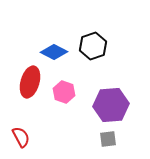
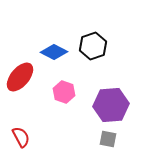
red ellipse: moved 10 px left, 5 px up; rotated 24 degrees clockwise
gray square: rotated 18 degrees clockwise
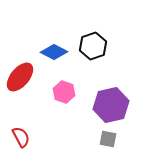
purple hexagon: rotated 8 degrees counterclockwise
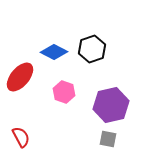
black hexagon: moved 1 px left, 3 px down
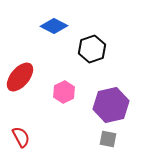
blue diamond: moved 26 px up
pink hexagon: rotated 15 degrees clockwise
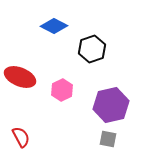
red ellipse: rotated 72 degrees clockwise
pink hexagon: moved 2 px left, 2 px up
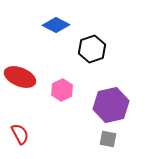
blue diamond: moved 2 px right, 1 px up
red semicircle: moved 1 px left, 3 px up
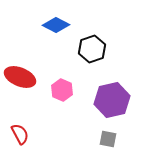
pink hexagon: rotated 10 degrees counterclockwise
purple hexagon: moved 1 px right, 5 px up
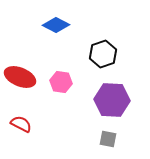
black hexagon: moved 11 px right, 5 px down
pink hexagon: moved 1 px left, 8 px up; rotated 15 degrees counterclockwise
purple hexagon: rotated 16 degrees clockwise
red semicircle: moved 1 px right, 10 px up; rotated 35 degrees counterclockwise
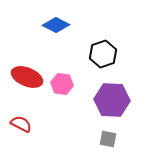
red ellipse: moved 7 px right
pink hexagon: moved 1 px right, 2 px down
